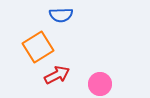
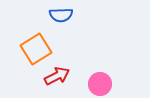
orange square: moved 2 px left, 2 px down
red arrow: moved 1 px down
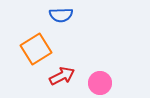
red arrow: moved 5 px right
pink circle: moved 1 px up
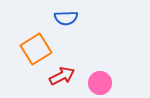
blue semicircle: moved 5 px right, 3 px down
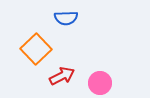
orange square: rotated 12 degrees counterclockwise
